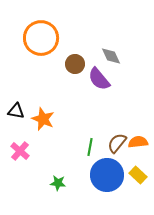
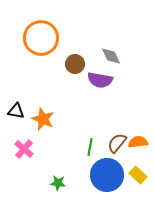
purple semicircle: moved 1 px right, 1 px down; rotated 40 degrees counterclockwise
pink cross: moved 4 px right, 2 px up
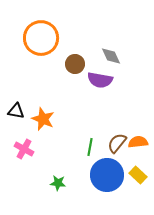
pink cross: rotated 12 degrees counterclockwise
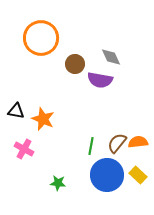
gray diamond: moved 1 px down
green line: moved 1 px right, 1 px up
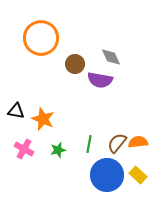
green line: moved 2 px left, 2 px up
green star: moved 33 px up; rotated 21 degrees counterclockwise
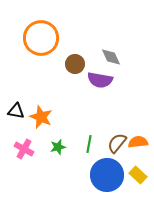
orange star: moved 2 px left, 2 px up
green star: moved 3 px up
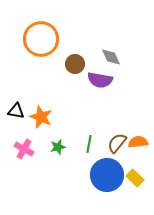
orange circle: moved 1 px down
yellow rectangle: moved 3 px left, 3 px down
